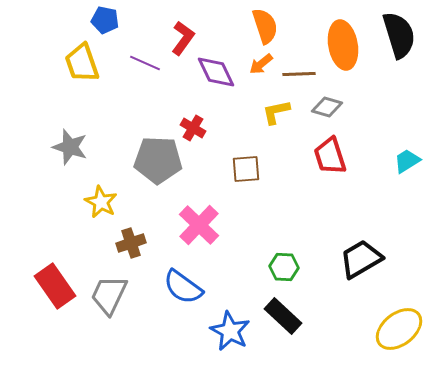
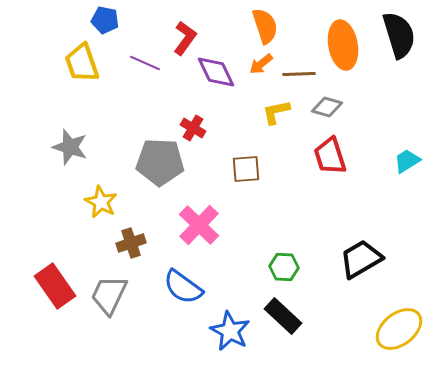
red L-shape: moved 2 px right
gray pentagon: moved 2 px right, 2 px down
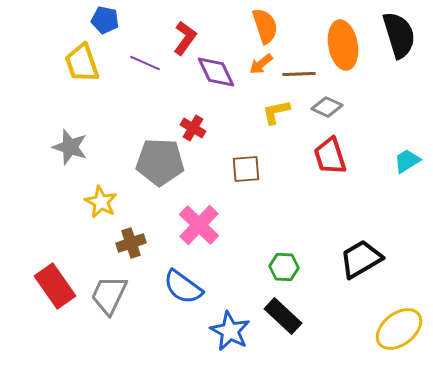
gray diamond: rotated 8 degrees clockwise
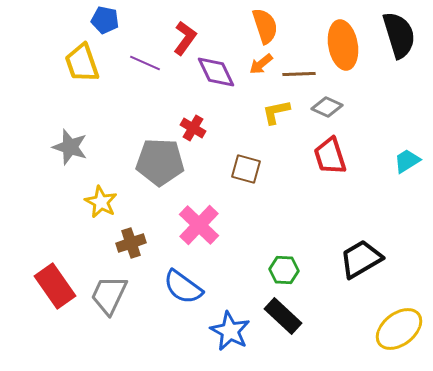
brown square: rotated 20 degrees clockwise
green hexagon: moved 3 px down
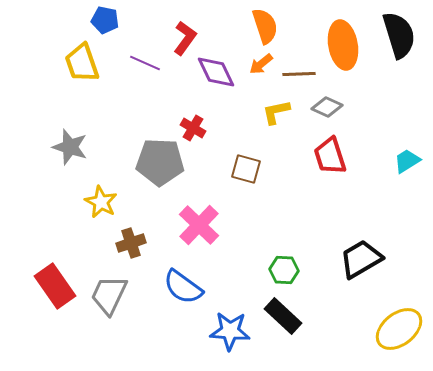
blue star: rotated 24 degrees counterclockwise
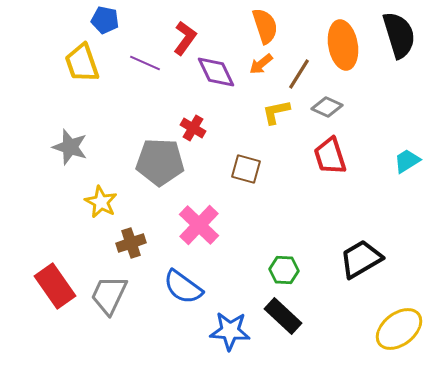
brown line: rotated 56 degrees counterclockwise
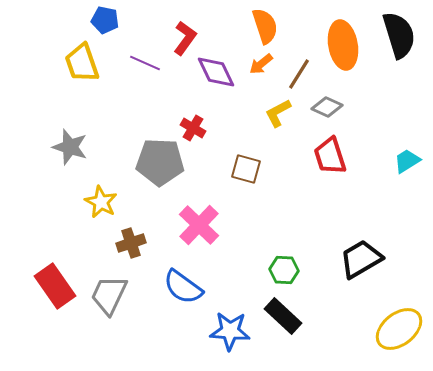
yellow L-shape: moved 2 px right, 1 px down; rotated 16 degrees counterclockwise
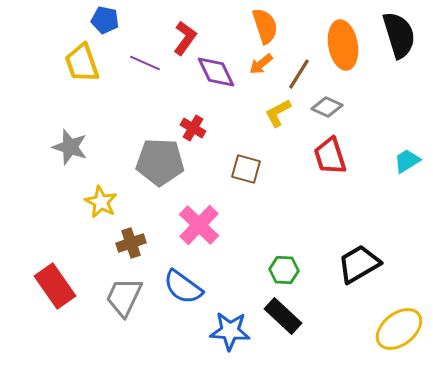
black trapezoid: moved 2 px left, 5 px down
gray trapezoid: moved 15 px right, 2 px down
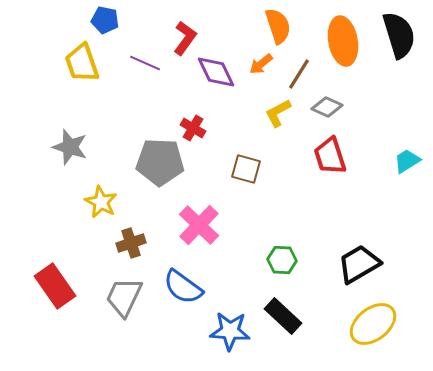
orange semicircle: moved 13 px right
orange ellipse: moved 4 px up
green hexagon: moved 2 px left, 10 px up
yellow ellipse: moved 26 px left, 5 px up
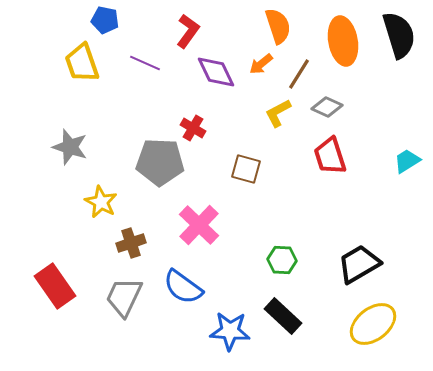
red L-shape: moved 3 px right, 7 px up
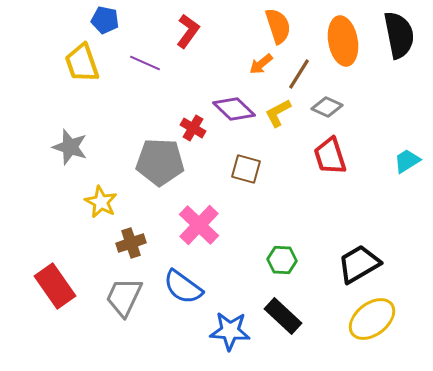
black semicircle: rotated 6 degrees clockwise
purple diamond: moved 18 px right, 37 px down; rotated 21 degrees counterclockwise
yellow ellipse: moved 1 px left, 5 px up
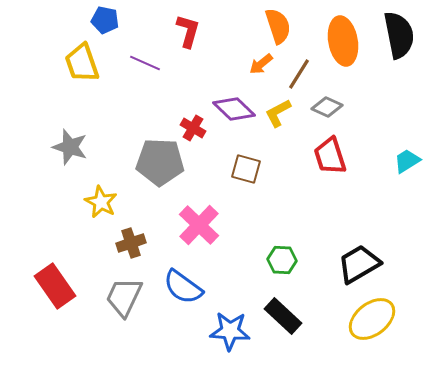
red L-shape: rotated 20 degrees counterclockwise
